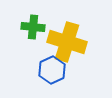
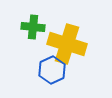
yellow cross: moved 2 px down
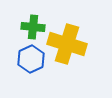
blue hexagon: moved 21 px left, 11 px up
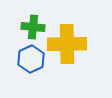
yellow cross: rotated 18 degrees counterclockwise
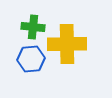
blue hexagon: rotated 20 degrees clockwise
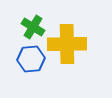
green cross: rotated 25 degrees clockwise
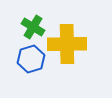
blue hexagon: rotated 12 degrees counterclockwise
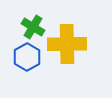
blue hexagon: moved 4 px left, 2 px up; rotated 12 degrees counterclockwise
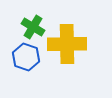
blue hexagon: moved 1 px left; rotated 12 degrees counterclockwise
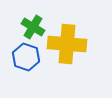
yellow cross: rotated 6 degrees clockwise
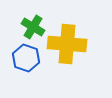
blue hexagon: moved 1 px down
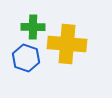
green cross: rotated 30 degrees counterclockwise
